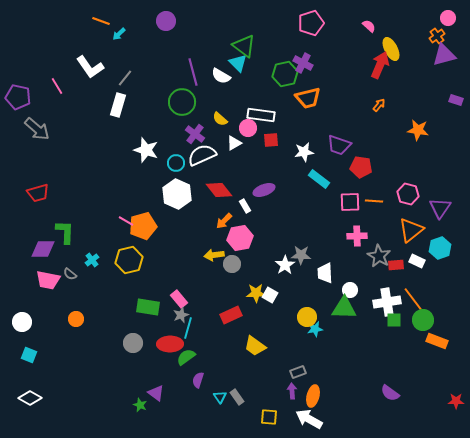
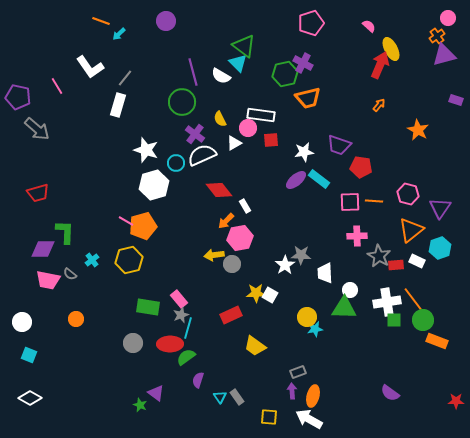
yellow semicircle at (220, 119): rotated 21 degrees clockwise
orange star at (418, 130): rotated 20 degrees clockwise
purple ellipse at (264, 190): moved 32 px right, 10 px up; rotated 20 degrees counterclockwise
white hexagon at (177, 194): moved 23 px left, 9 px up; rotated 20 degrees clockwise
orange arrow at (224, 221): moved 2 px right
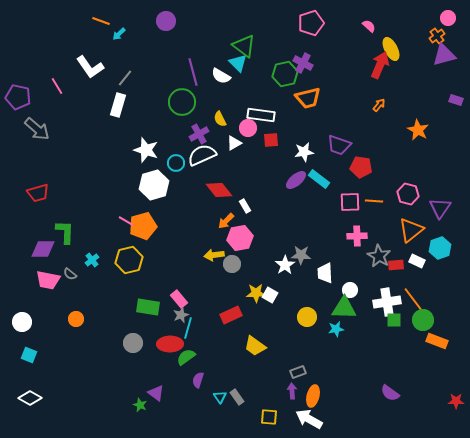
purple cross at (195, 134): moved 4 px right; rotated 24 degrees clockwise
cyan star at (315, 329): moved 21 px right
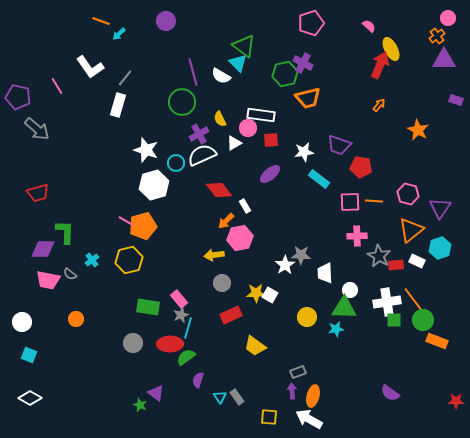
purple triangle at (444, 55): moved 5 px down; rotated 15 degrees clockwise
purple ellipse at (296, 180): moved 26 px left, 6 px up
gray circle at (232, 264): moved 10 px left, 19 px down
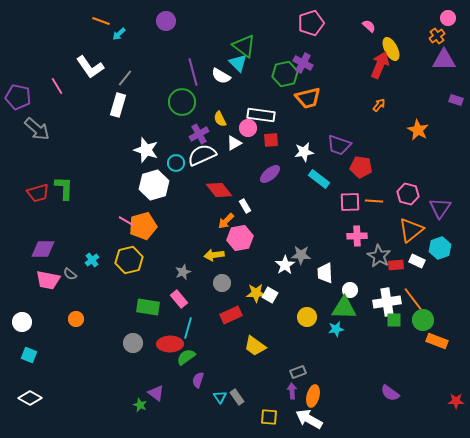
green L-shape at (65, 232): moved 1 px left, 44 px up
gray star at (181, 315): moved 2 px right, 43 px up
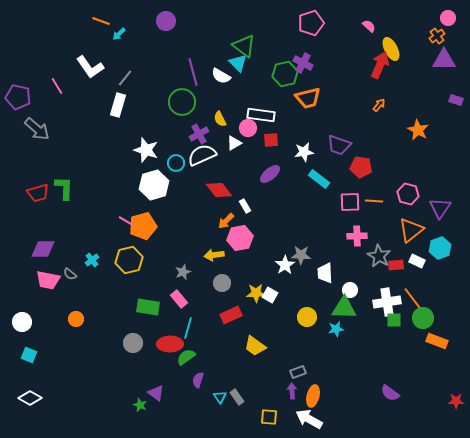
green circle at (423, 320): moved 2 px up
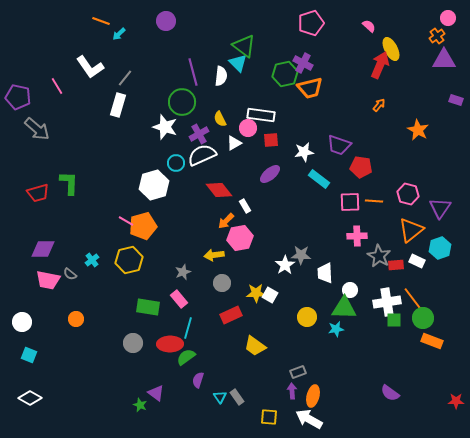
white semicircle at (221, 76): rotated 114 degrees counterclockwise
orange trapezoid at (308, 98): moved 2 px right, 10 px up
white star at (146, 150): moved 19 px right, 23 px up
green L-shape at (64, 188): moved 5 px right, 5 px up
orange rectangle at (437, 341): moved 5 px left
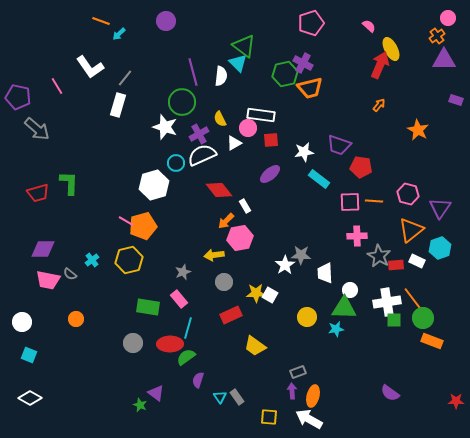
gray circle at (222, 283): moved 2 px right, 1 px up
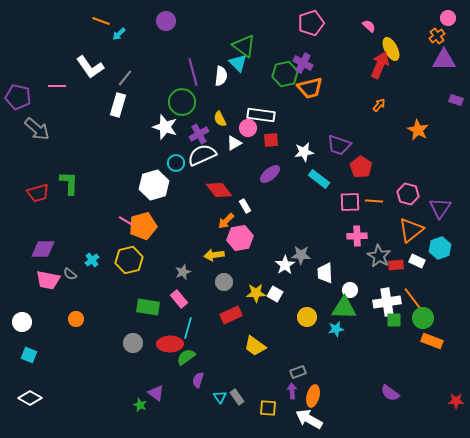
pink line at (57, 86): rotated 60 degrees counterclockwise
red pentagon at (361, 167): rotated 25 degrees clockwise
white square at (270, 295): moved 5 px right, 1 px up
yellow square at (269, 417): moved 1 px left, 9 px up
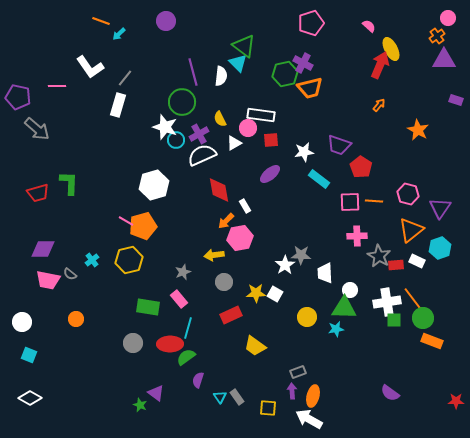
cyan circle at (176, 163): moved 23 px up
red diamond at (219, 190): rotated 28 degrees clockwise
